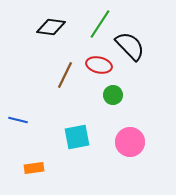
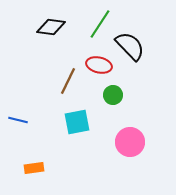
brown line: moved 3 px right, 6 px down
cyan square: moved 15 px up
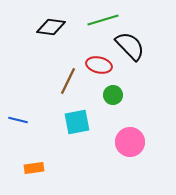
green line: moved 3 px right, 4 px up; rotated 40 degrees clockwise
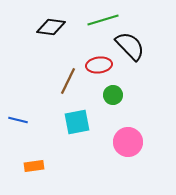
red ellipse: rotated 20 degrees counterclockwise
pink circle: moved 2 px left
orange rectangle: moved 2 px up
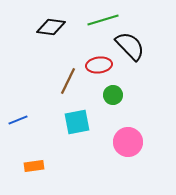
blue line: rotated 36 degrees counterclockwise
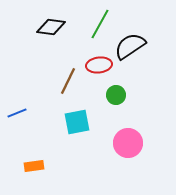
green line: moved 3 px left, 4 px down; rotated 44 degrees counterclockwise
black semicircle: rotated 80 degrees counterclockwise
green circle: moved 3 px right
blue line: moved 1 px left, 7 px up
pink circle: moved 1 px down
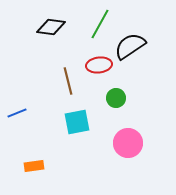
brown line: rotated 40 degrees counterclockwise
green circle: moved 3 px down
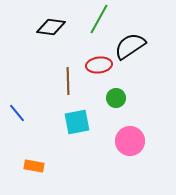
green line: moved 1 px left, 5 px up
brown line: rotated 12 degrees clockwise
blue line: rotated 72 degrees clockwise
pink circle: moved 2 px right, 2 px up
orange rectangle: rotated 18 degrees clockwise
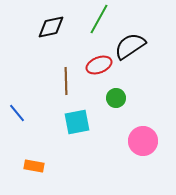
black diamond: rotated 20 degrees counterclockwise
red ellipse: rotated 15 degrees counterclockwise
brown line: moved 2 px left
pink circle: moved 13 px right
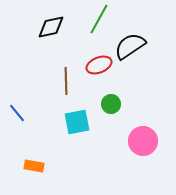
green circle: moved 5 px left, 6 px down
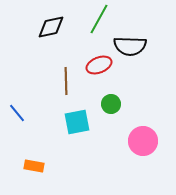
black semicircle: rotated 144 degrees counterclockwise
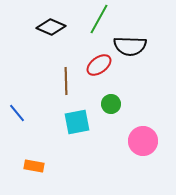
black diamond: rotated 36 degrees clockwise
red ellipse: rotated 15 degrees counterclockwise
